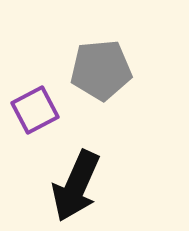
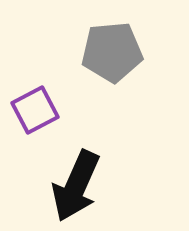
gray pentagon: moved 11 px right, 18 px up
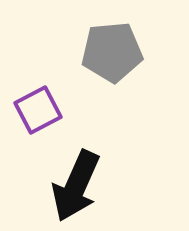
purple square: moved 3 px right
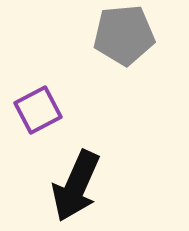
gray pentagon: moved 12 px right, 17 px up
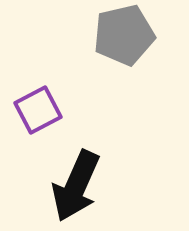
gray pentagon: rotated 8 degrees counterclockwise
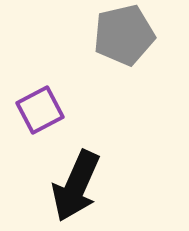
purple square: moved 2 px right
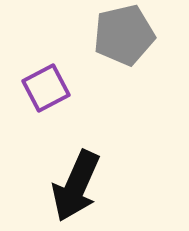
purple square: moved 6 px right, 22 px up
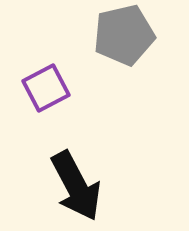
black arrow: rotated 52 degrees counterclockwise
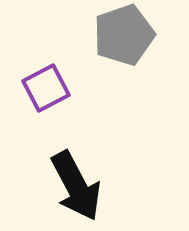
gray pentagon: rotated 6 degrees counterclockwise
